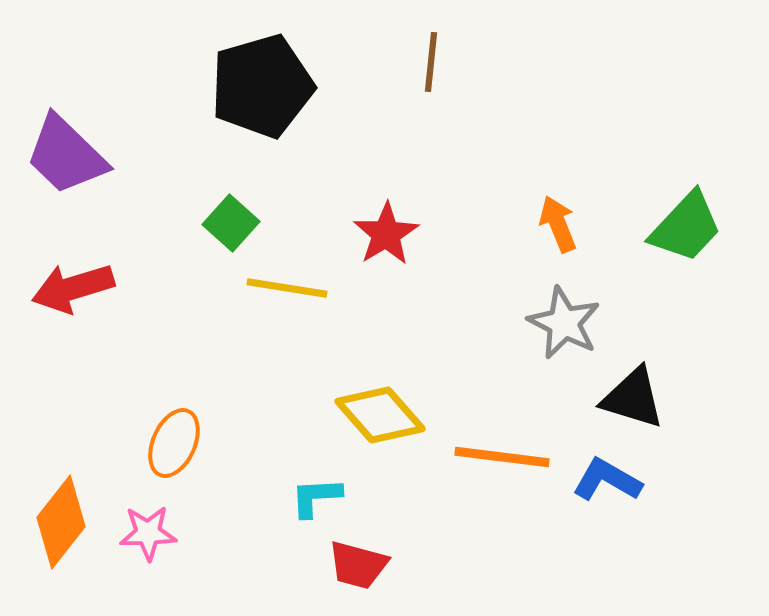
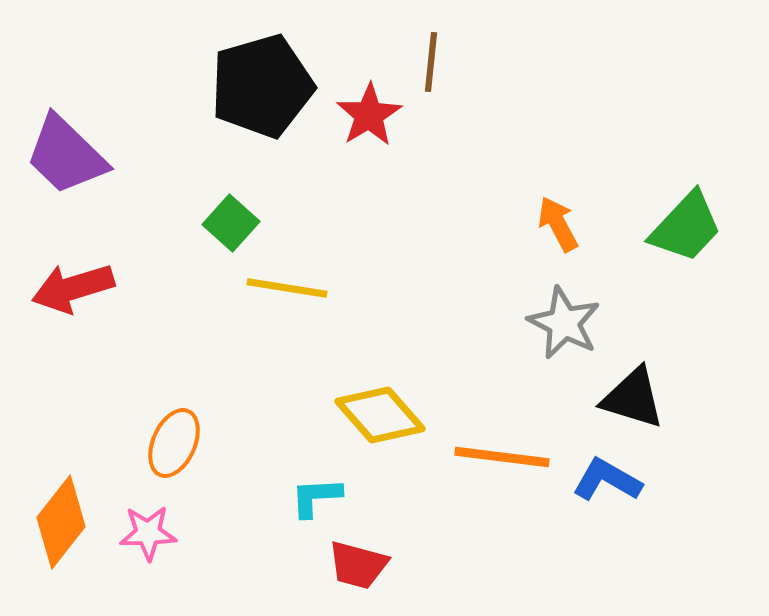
orange arrow: rotated 6 degrees counterclockwise
red star: moved 17 px left, 119 px up
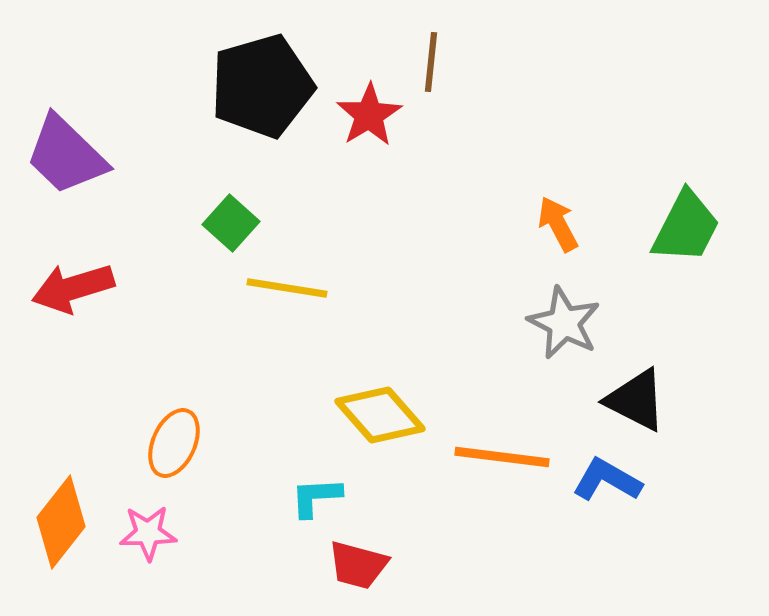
green trapezoid: rotated 16 degrees counterclockwise
black triangle: moved 3 px right, 2 px down; rotated 10 degrees clockwise
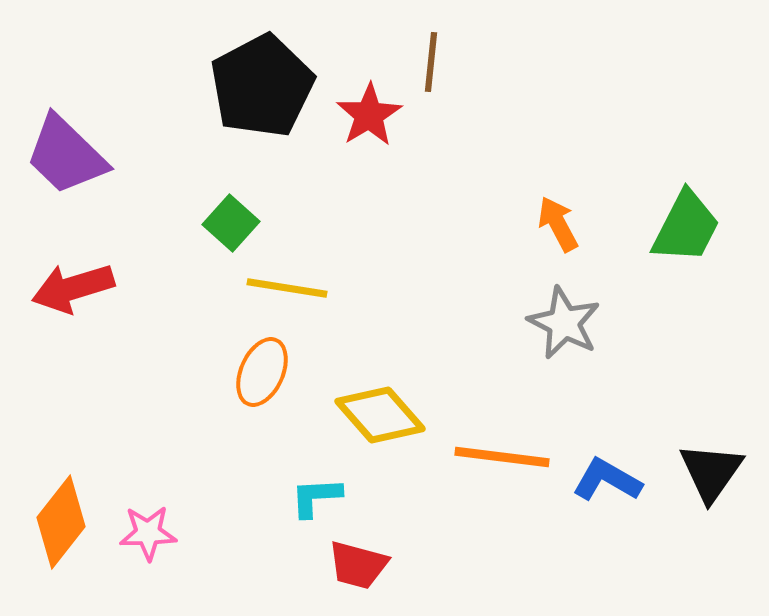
black pentagon: rotated 12 degrees counterclockwise
black triangle: moved 75 px right, 72 px down; rotated 38 degrees clockwise
orange ellipse: moved 88 px right, 71 px up
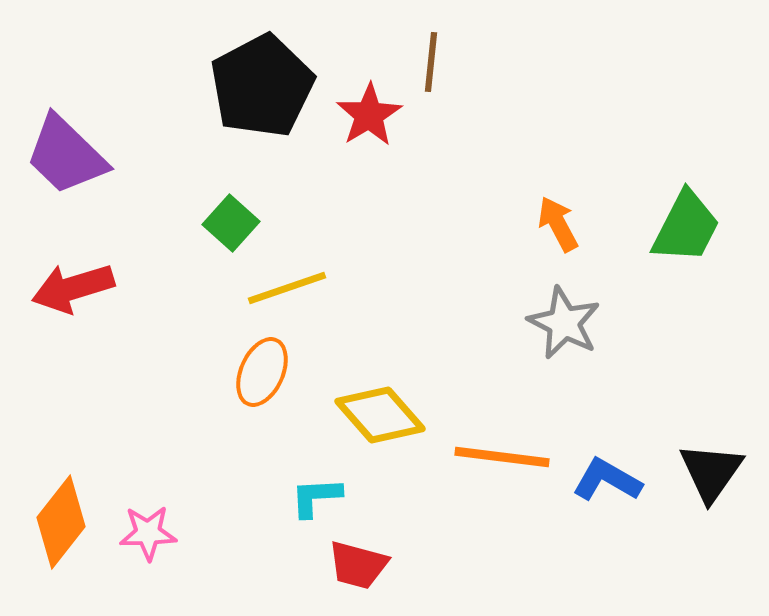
yellow line: rotated 28 degrees counterclockwise
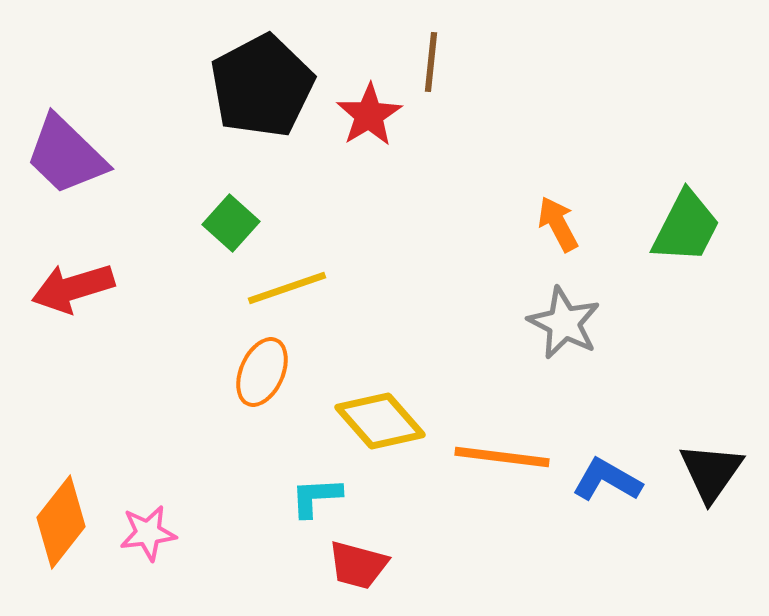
yellow diamond: moved 6 px down
pink star: rotated 6 degrees counterclockwise
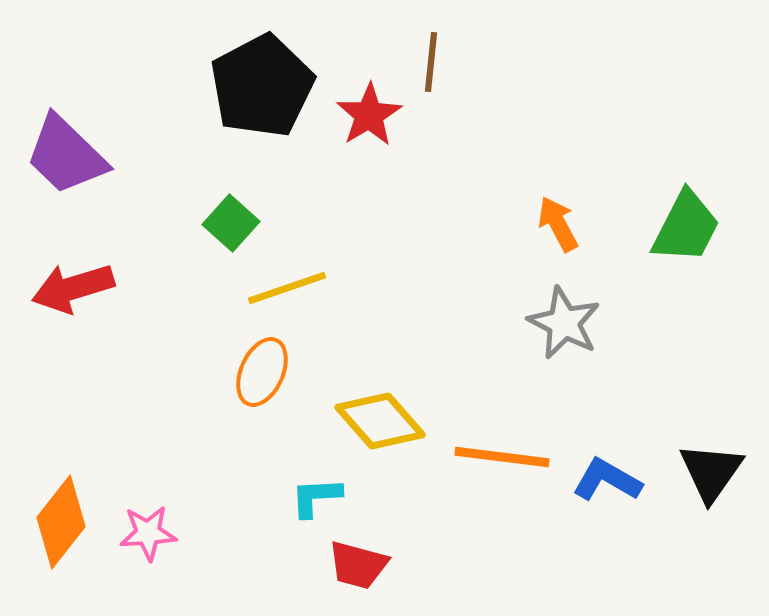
pink star: rotated 4 degrees clockwise
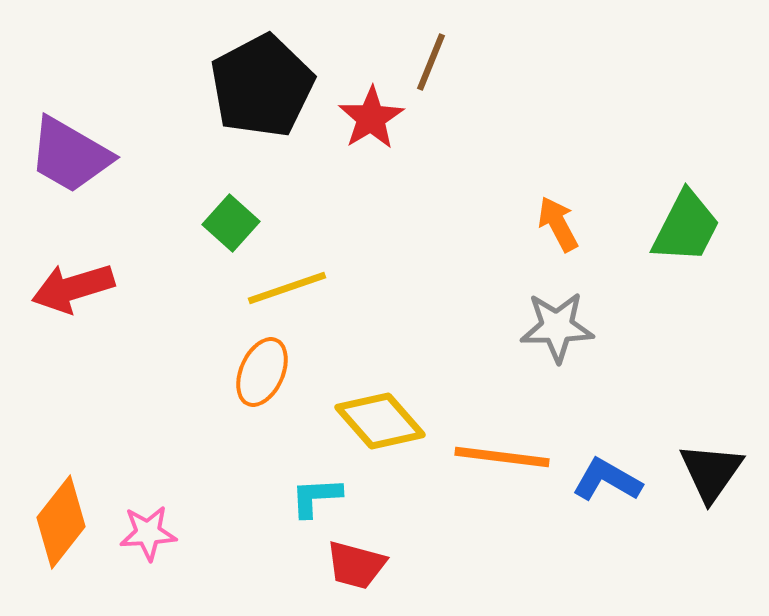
brown line: rotated 16 degrees clockwise
red star: moved 2 px right, 3 px down
purple trapezoid: moved 4 px right; rotated 14 degrees counterclockwise
gray star: moved 7 px left, 4 px down; rotated 28 degrees counterclockwise
red trapezoid: moved 2 px left
